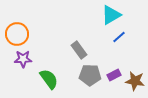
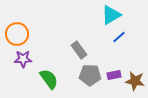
purple rectangle: rotated 16 degrees clockwise
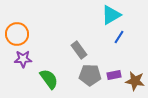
blue line: rotated 16 degrees counterclockwise
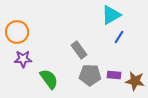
orange circle: moved 2 px up
purple rectangle: rotated 16 degrees clockwise
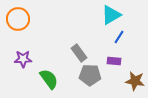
orange circle: moved 1 px right, 13 px up
gray rectangle: moved 3 px down
purple rectangle: moved 14 px up
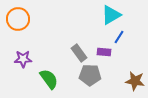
purple rectangle: moved 10 px left, 9 px up
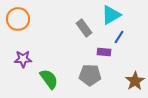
gray rectangle: moved 5 px right, 25 px up
brown star: rotated 30 degrees clockwise
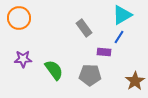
cyan triangle: moved 11 px right
orange circle: moved 1 px right, 1 px up
green semicircle: moved 5 px right, 9 px up
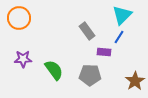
cyan triangle: rotated 15 degrees counterclockwise
gray rectangle: moved 3 px right, 3 px down
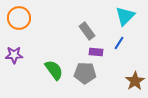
cyan triangle: moved 3 px right, 1 px down
blue line: moved 6 px down
purple rectangle: moved 8 px left
purple star: moved 9 px left, 4 px up
gray pentagon: moved 5 px left, 2 px up
